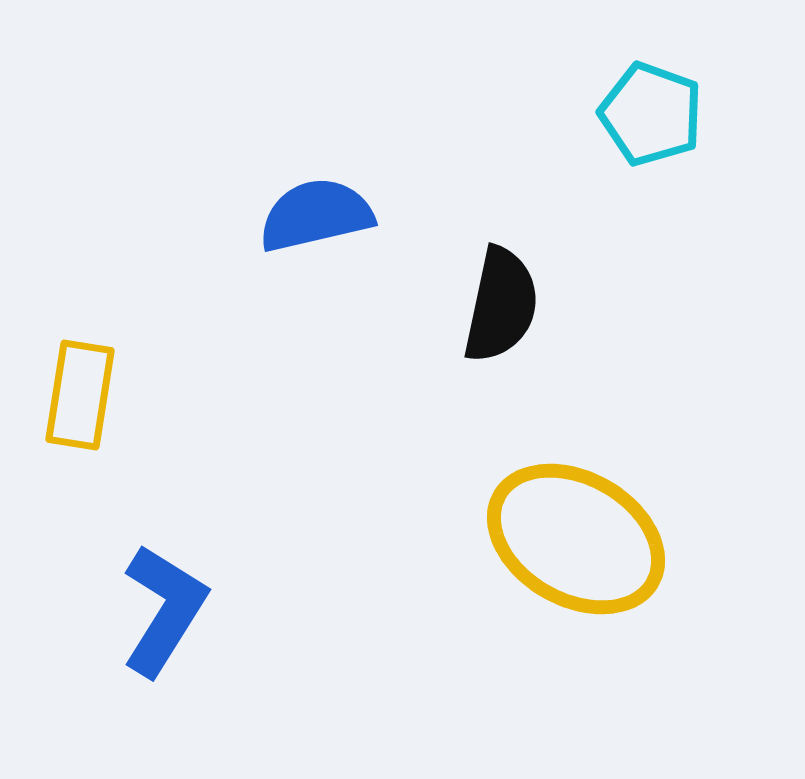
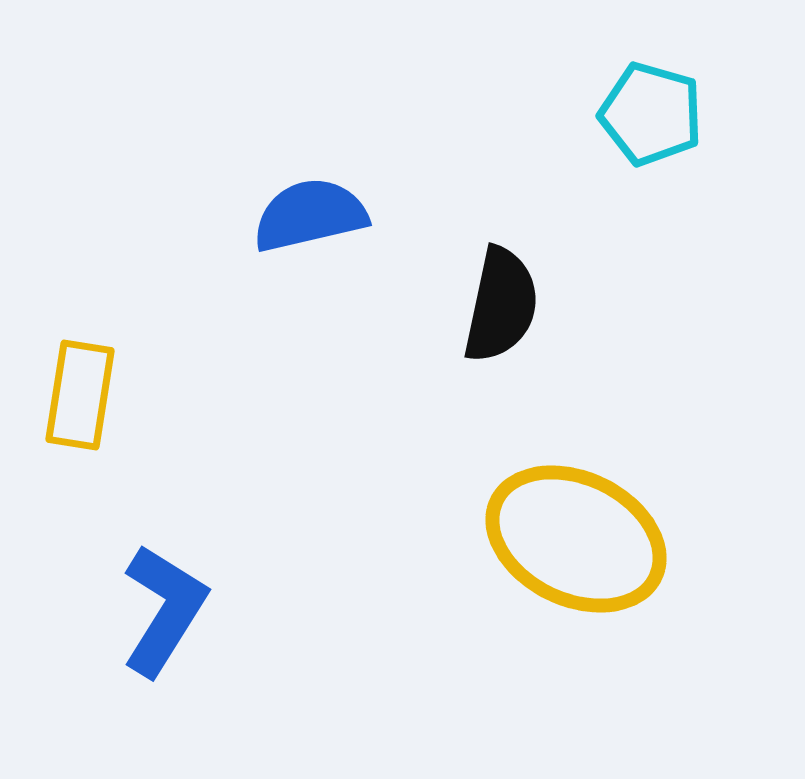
cyan pentagon: rotated 4 degrees counterclockwise
blue semicircle: moved 6 px left
yellow ellipse: rotated 4 degrees counterclockwise
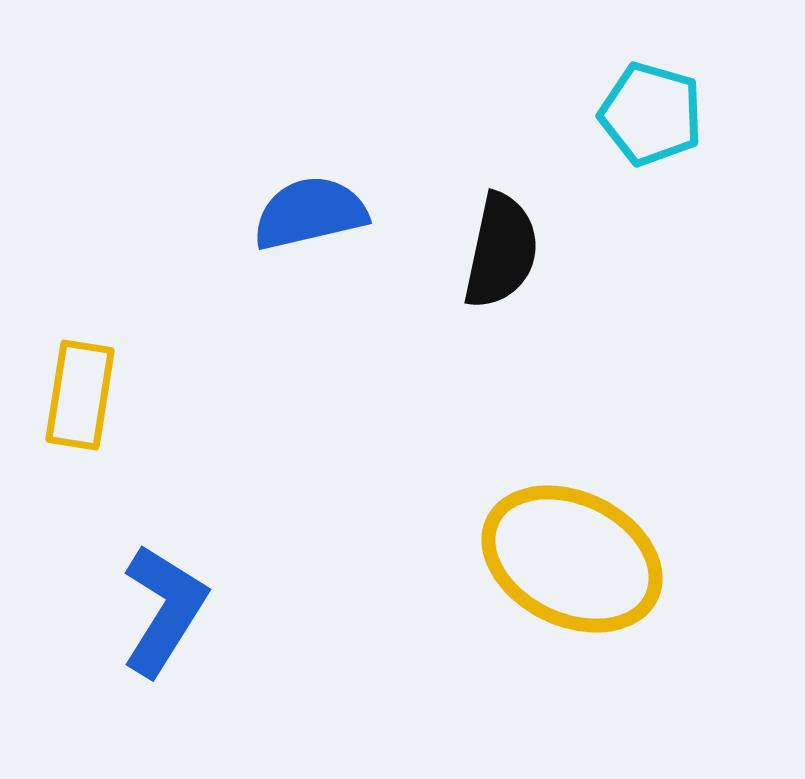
blue semicircle: moved 2 px up
black semicircle: moved 54 px up
yellow ellipse: moved 4 px left, 20 px down
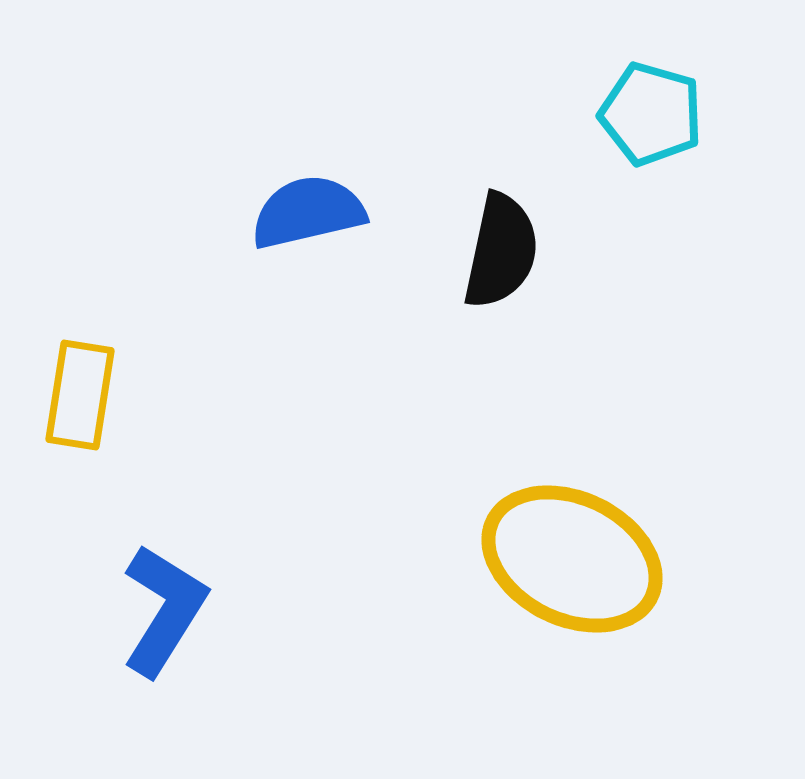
blue semicircle: moved 2 px left, 1 px up
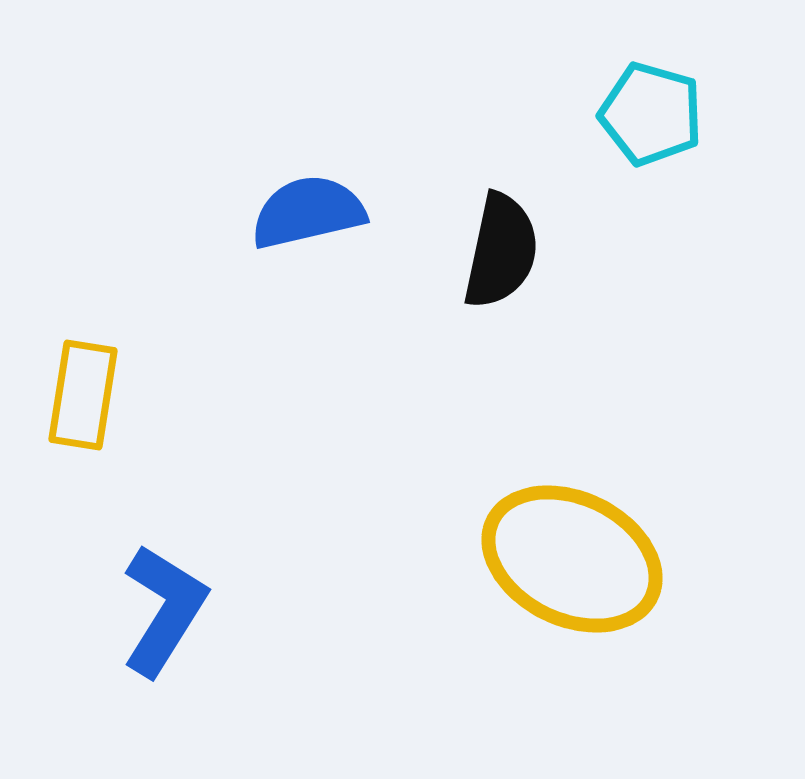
yellow rectangle: moved 3 px right
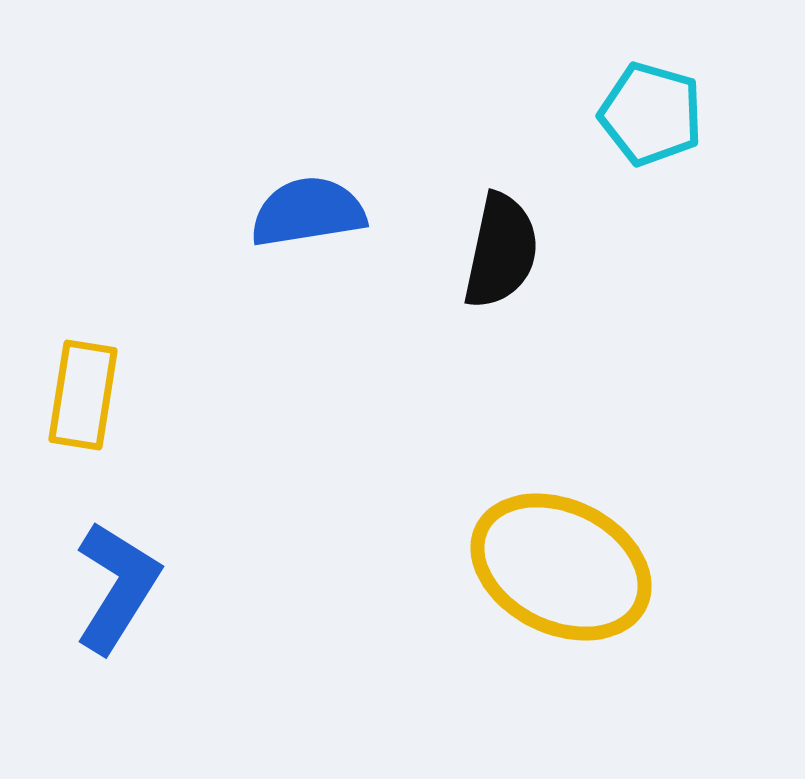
blue semicircle: rotated 4 degrees clockwise
yellow ellipse: moved 11 px left, 8 px down
blue L-shape: moved 47 px left, 23 px up
